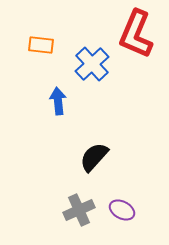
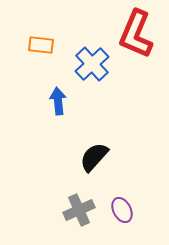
purple ellipse: rotated 35 degrees clockwise
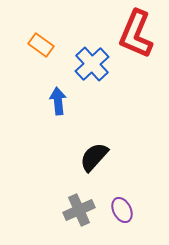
orange rectangle: rotated 30 degrees clockwise
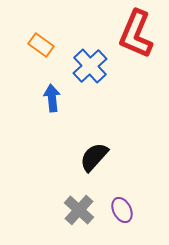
blue cross: moved 2 px left, 2 px down
blue arrow: moved 6 px left, 3 px up
gray cross: rotated 24 degrees counterclockwise
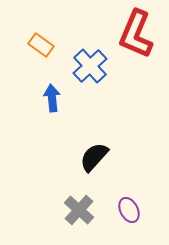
purple ellipse: moved 7 px right
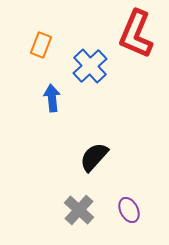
orange rectangle: rotated 75 degrees clockwise
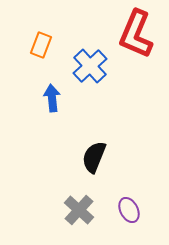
black semicircle: rotated 20 degrees counterclockwise
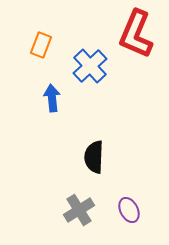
black semicircle: rotated 20 degrees counterclockwise
gray cross: rotated 16 degrees clockwise
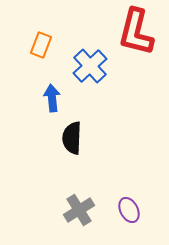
red L-shape: moved 2 px up; rotated 9 degrees counterclockwise
black semicircle: moved 22 px left, 19 px up
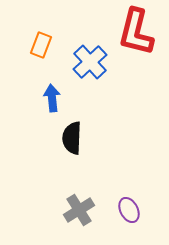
blue cross: moved 4 px up
